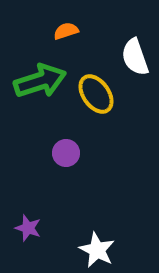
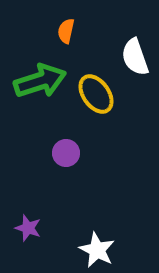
orange semicircle: rotated 60 degrees counterclockwise
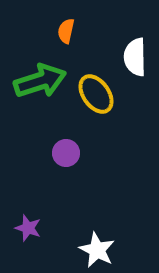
white semicircle: rotated 18 degrees clockwise
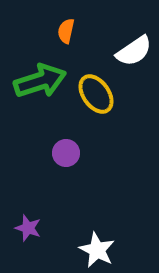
white semicircle: moved 1 px left, 6 px up; rotated 123 degrees counterclockwise
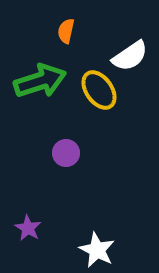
white semicircle: moved 4 px left, 5 px down
yellow ellipse: moved 3 px right, 4 px up
purple star: rotated 12 degrees clockwise
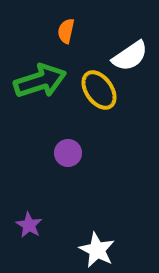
purple circle: moved 2 px right
purple star: moved 1 px right, 3 px up
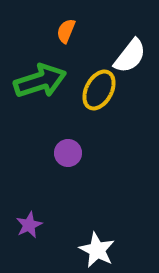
orange semicircle: rotated 10 degrees clockwise
white semicircle: rotated 18 degrees counterclockwise
yellow ellipse: rotated 63 degrees clockwise
purple star: rotated 16 degrees clockwise
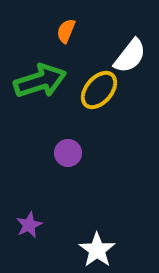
yellow ellipse: rotated 12 degrees clockwise
white star: rotated 9 degrees clockwise
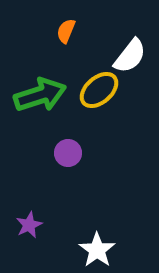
green arrow: moved 14 px down
yellow ellipse: rotated 9 degrees clockwise
